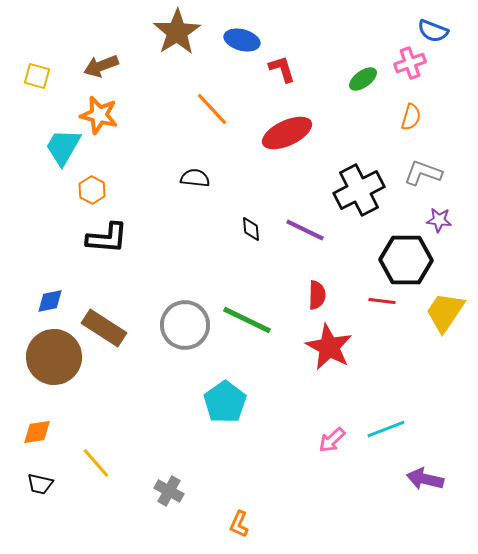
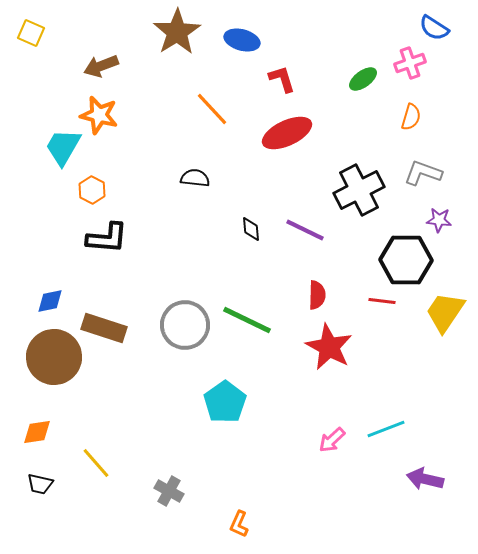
blue semicircle: moved 1 px right, 3 px up; rotated 12 degrees clockwise
red L-shape: moved 10 px down
yellow square: moved 6 px left, 43 px up; rotated 8 degrees clockwise
brown rectangle: rotated 15 degrees counterclockwise
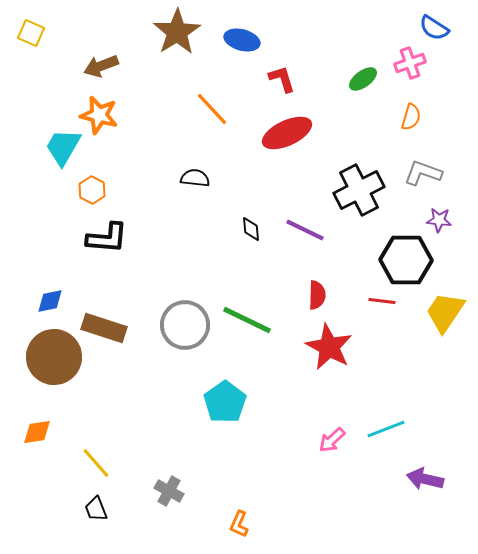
black trapezoid: moved 56 px right, 25 px down; rotated 56 degrees clockwise
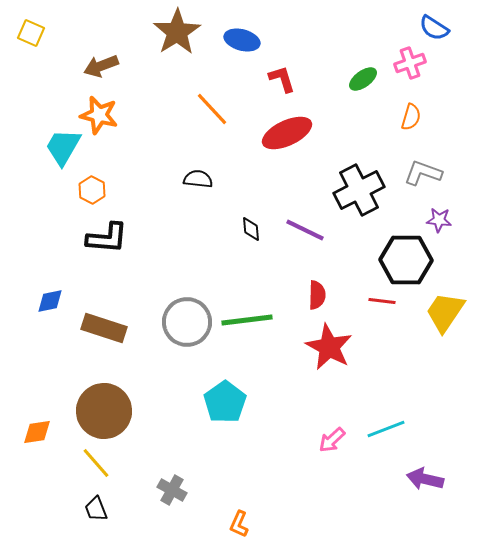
black semicircle: moved 3 px right, 1 px down
green line: rotated 33 degrees counterclockwise
gray circle: moved 2 px right, 3 px up
brown circle: moved 50 px right, 54 px down
gray cross: moved 3 px right, 1 px up
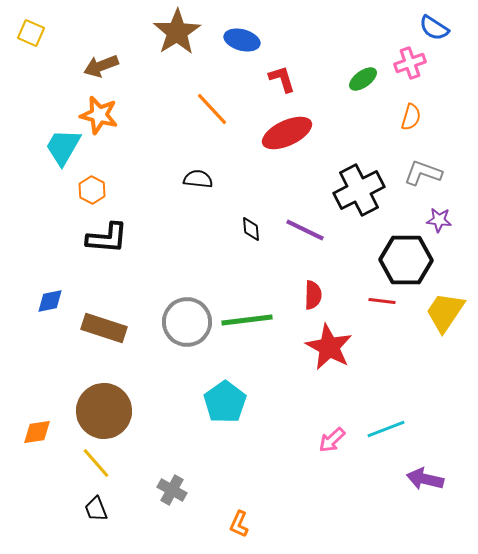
red semicircle: moved 4 px left
